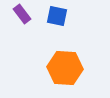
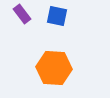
orange hexagon: moved 11 px left
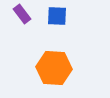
blue square: rotated 10 degrees counterclockwise
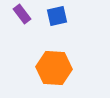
blue square: rotated 15 degrees counterclockwise
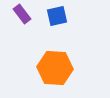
orange hexagon: moved 1 px right
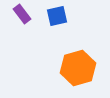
orange hexagon: moved 23 px right; rotated 20 degrees counterclockwise
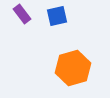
orange hexagon: moved 5 px left
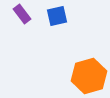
orange hexagon: moved 16 px right, 8 px down
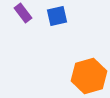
purple rectangle: moved 1 px right, 1 px up
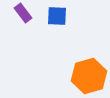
blue square: rotated 15 degrees clockwise
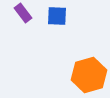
orange hexagon: moved 1 px up
